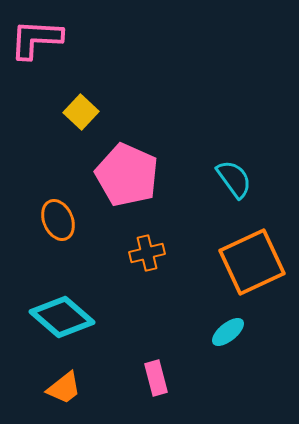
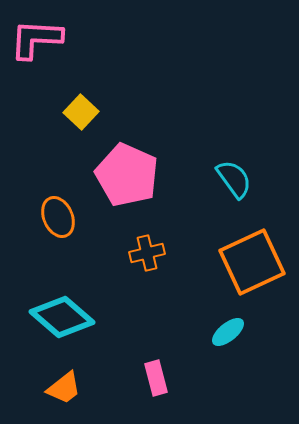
orange ellipse: moved 3 px up
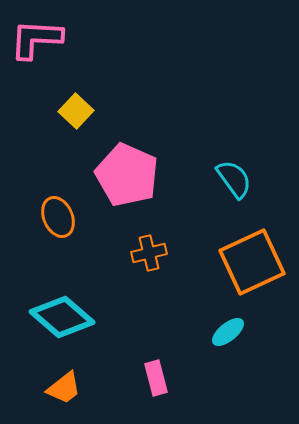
yellow square: moved 5 px left, 1 px up
orange cross: moved 2 px right
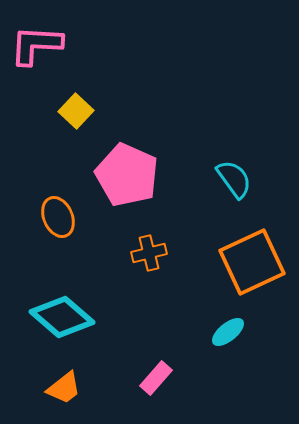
pink L-shape: moved 6 px down
pink rectangle: rotated 56 degrees clockwise
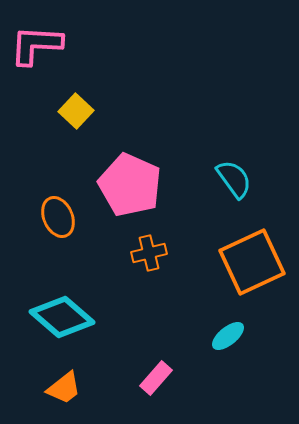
pink pentagon: moved 3 px right, 10 px down
cyan ellipse: moved 4 px down
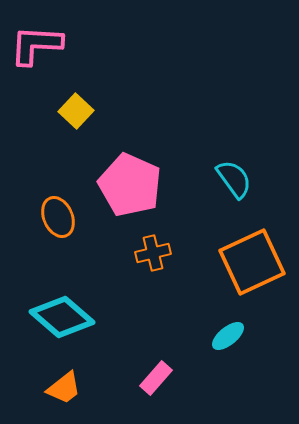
orange cross: moved 4 px right
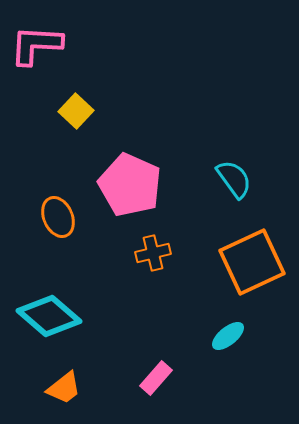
cyan diamond: moved 13 px left, 1 px up
